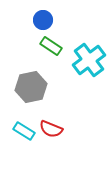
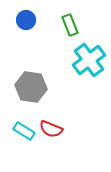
blue circle: moved 17 px left
green rectangle: moved 19 px right, 21 px up; rotated 35 degrees clockwise
gray hexagon: rotated 20 degrees clockwise
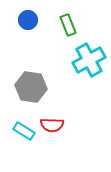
blue circle: moved 2 px right
green rectangle: moved 2 px left
cyan cross: rotated 8 degrees clockwise
red semicircle: moved 1 px right, 4 px up; rotated 20 degrees counterclockwise
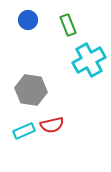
gray hexagon: moved 3 px down
red semicircle: rotated 15 degrees counterclockwise
cyan rectangle: rotated 55 degrees counterclockwise
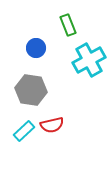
blue circle: moved 8 px right, 28 px down
cyan rectangle: rotated 20 degrees counterclockwise
